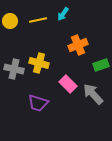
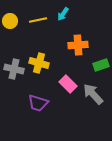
orange cross: rotated 18 degrees clockwise
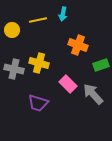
cyan arrow: rotated 24 degrees counterclockwise
yellow circle: moved 2 px right, 9 px down
orange cross: rotated 24 degrees clockwise
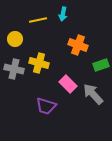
yellow circle: moved 3 px right, 9 px down
purple trapezoid: moved 8 px right, 3 px down
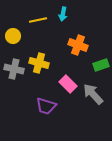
yellow circle: moved 2 px left, 3 px up
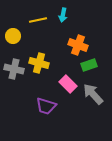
cyan arrow: moved 1 px down
green rectangle: moved 12 px left
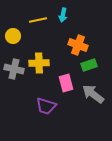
yellow cross: rotated 18 degrees counterclockwise
pink rectangle: moved 2 px left, 1 px up; rotated 30 degrees clockwise
gray arrow: rotated 10 degrees counterclockwise
